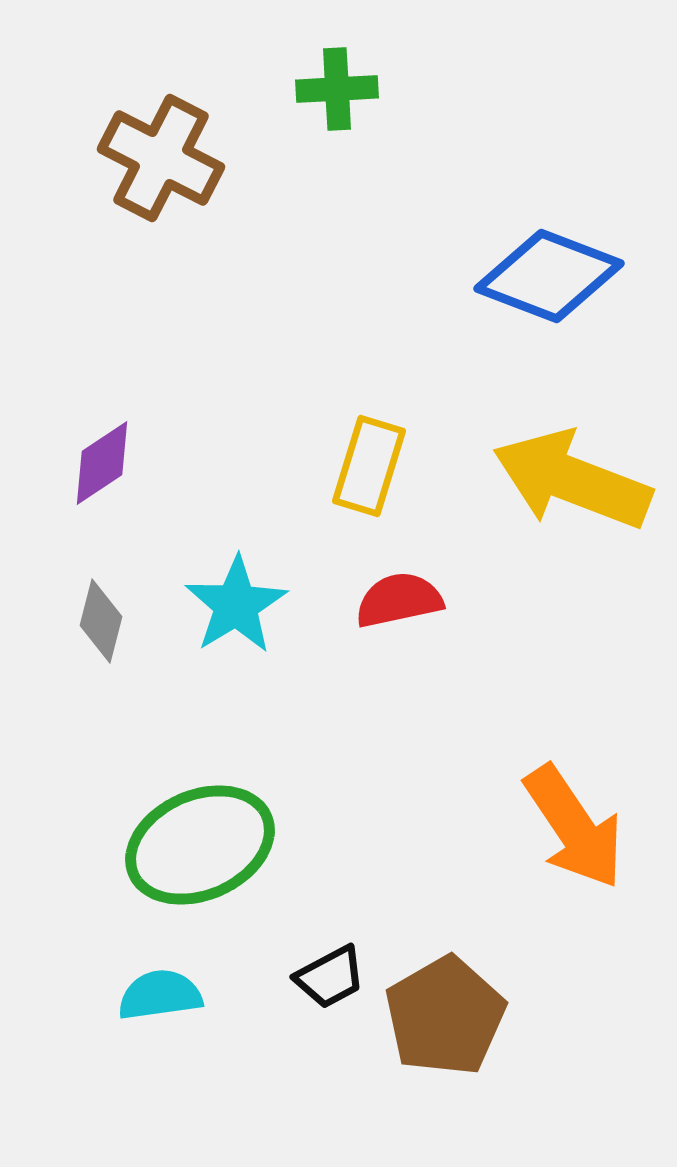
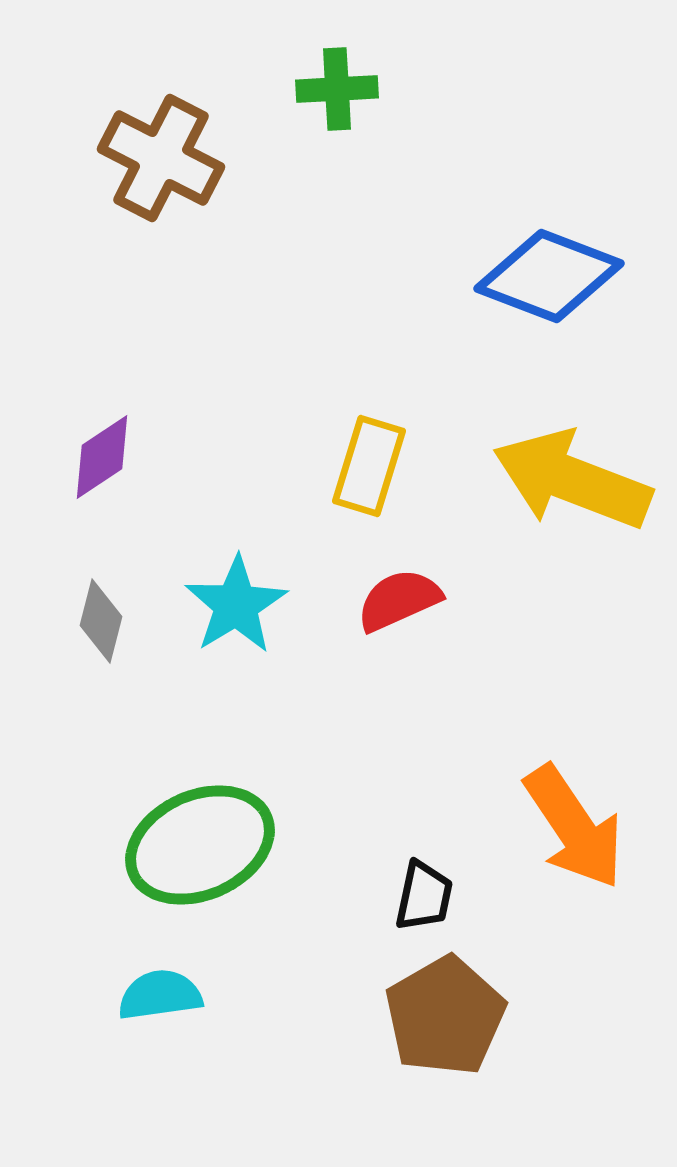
purple diamond: moved 6 px up
red semicircle: rotated 12 degrees counterclockwise
black trapezoid: moved 94 px right, 81 px up; rotated 50 degrees counterclockwise
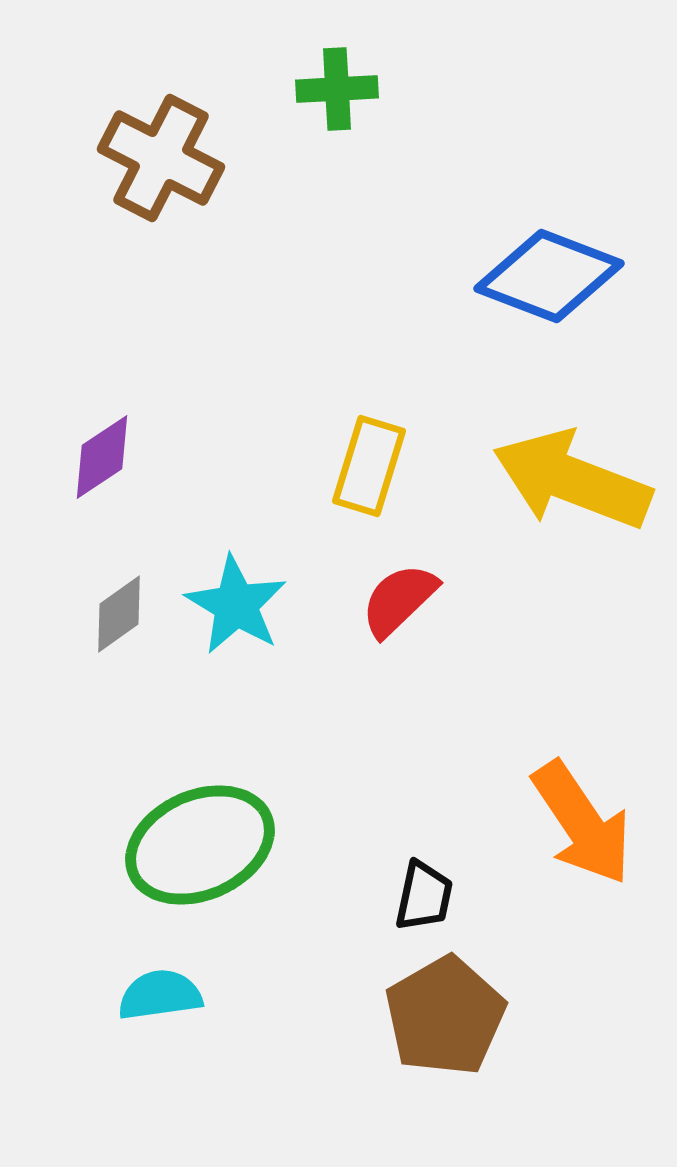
red semicircle: rotated 20 degrees counterclockwise
cyan star: rotated 10 degrees counterclockwise
gray diamond: moved 18 px right, 7 px up; rotated 40 degrees clockwise
orange arrow: moved 8 px right, 4 px up
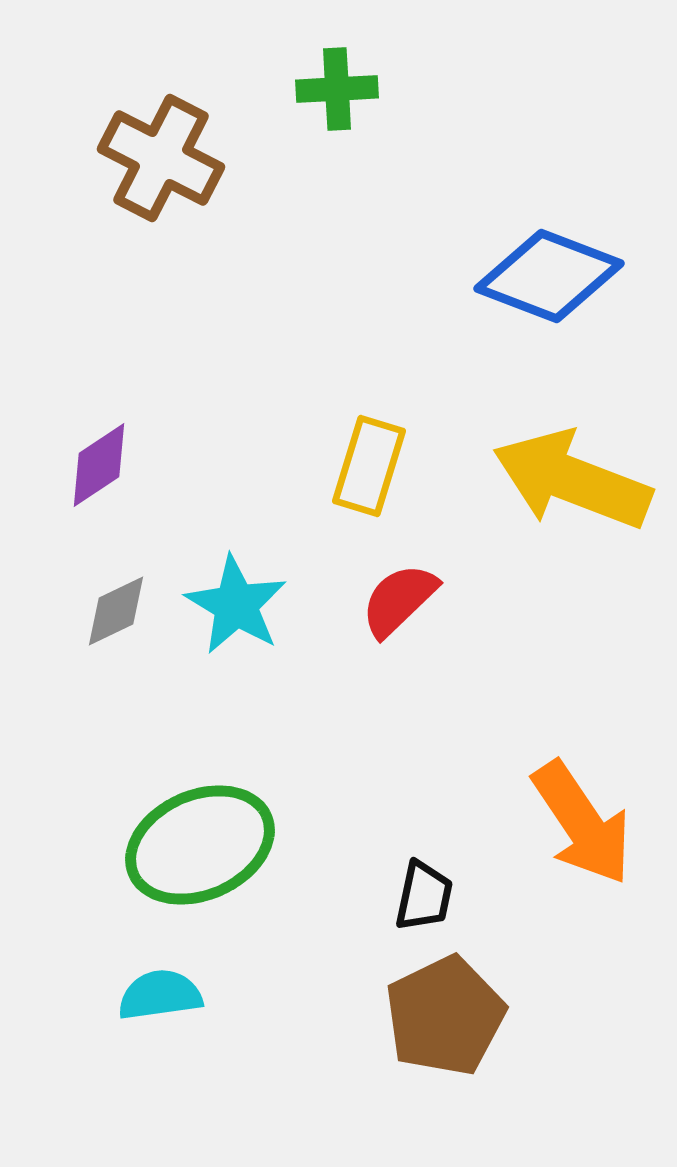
purple diamond: moved 3 px left, 8 px down
gray diamond: moved 3 px left, 3 px up; rotated 10 degrees clockwise
brown pentagon: rotated 4 degrees clockwise
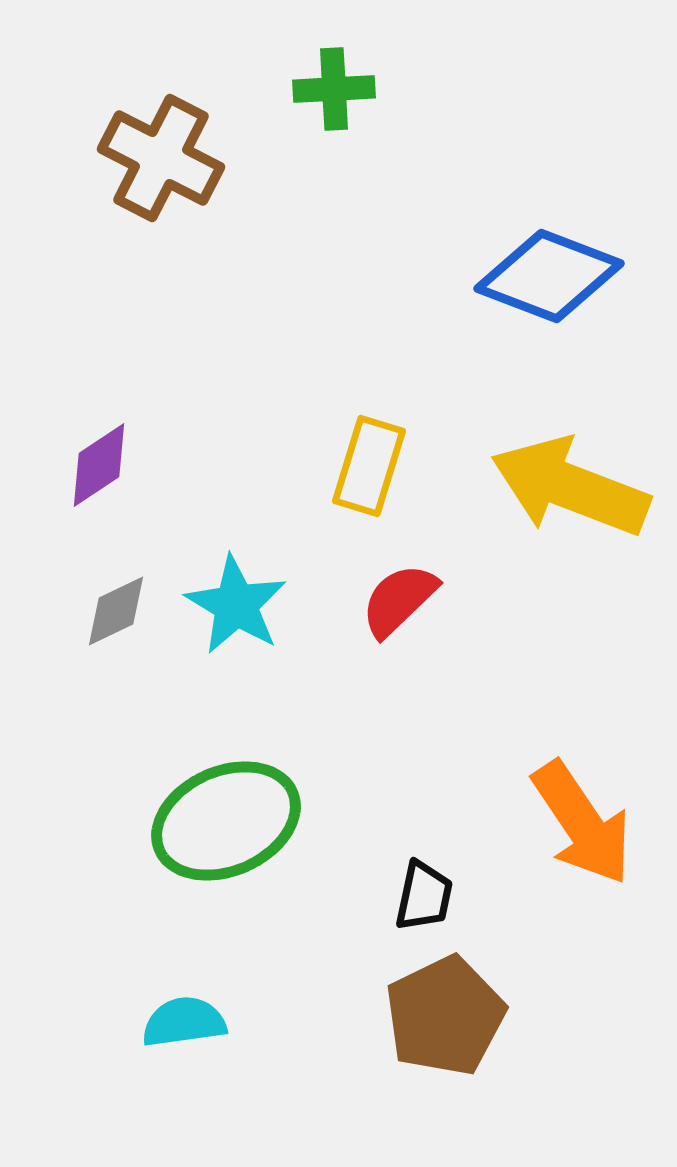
green cross: moved 3 px left
yellow arrow: moved 2 px left, 7 px down
green ellipse: moved 26 px right, 24 px up
cyan semicircle: moved 24 px right, 27 px down
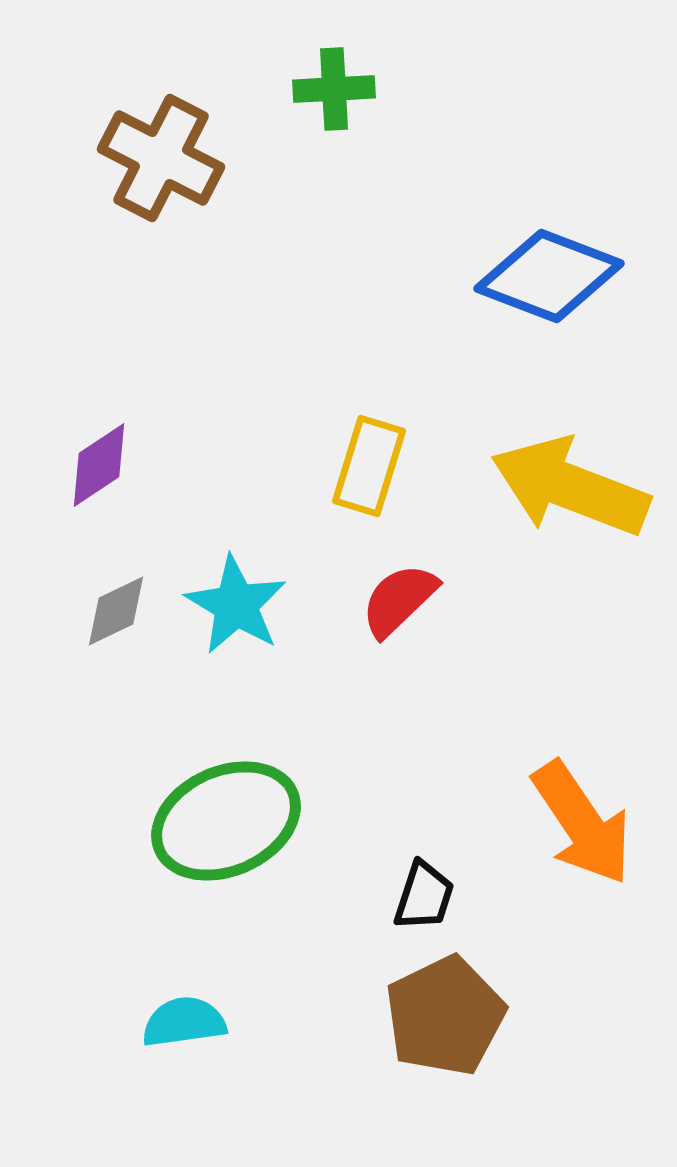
black trapezoid: rotated 6 degrees clockwise
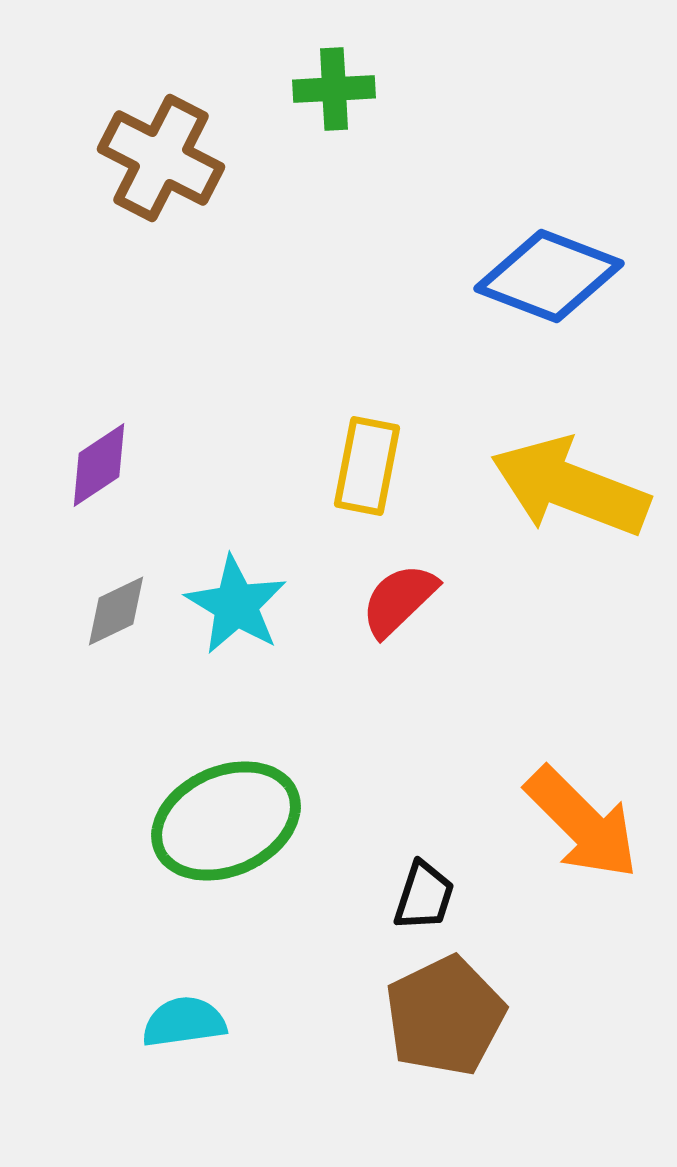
yellow rectangle: moved 2 px left; rotated 6 degrees counterclockwise
orange arrow: rotated 11 degrees counterclockwise
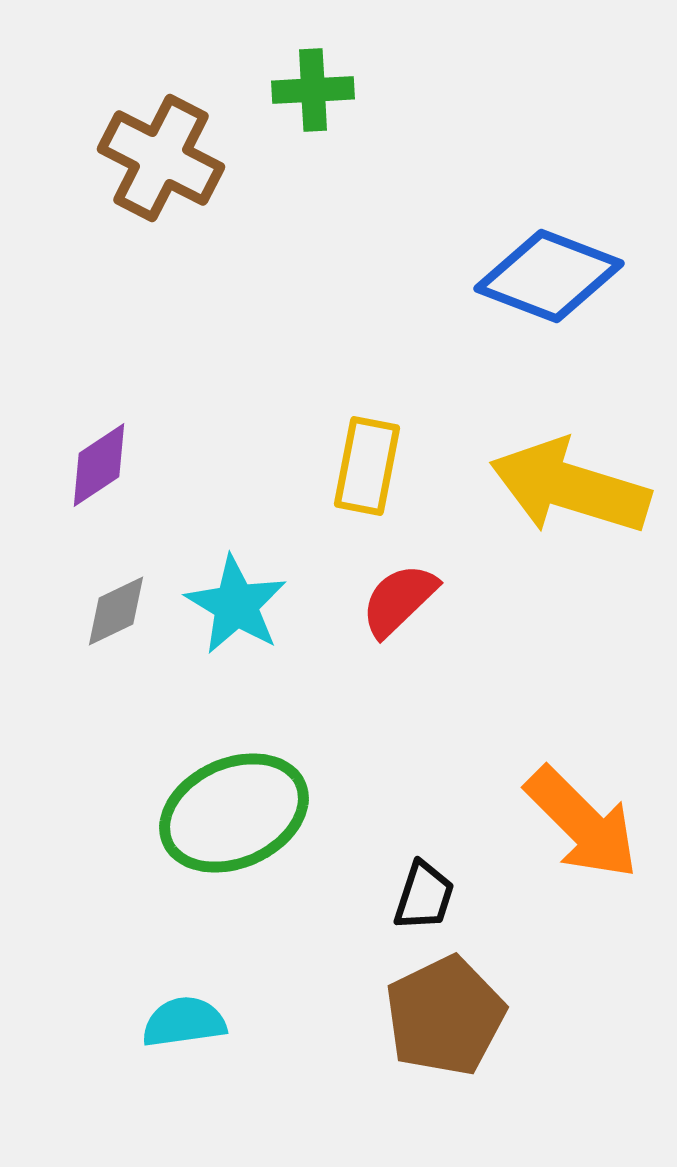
green cross: moved 21 px left, 1 px down
yellow arrow: rotated 4 degrees counterclockwise
green ellipse: moved 8 px right, 8 px up
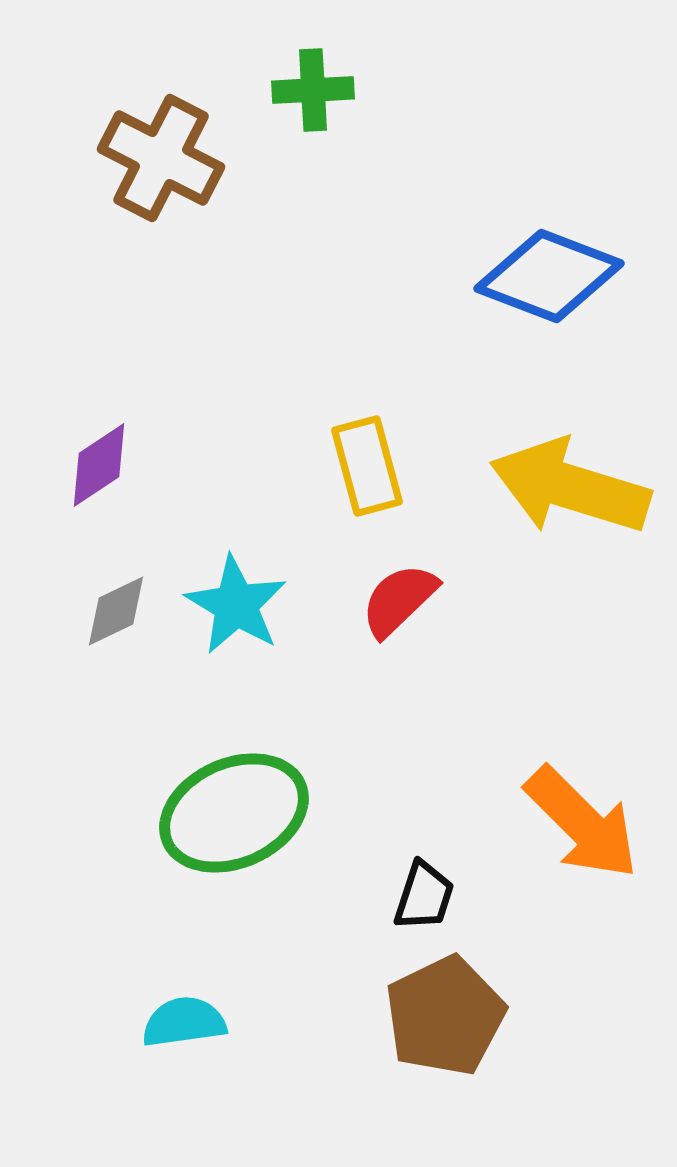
yellow rectangle: rotated 26 degrees counterclockwise
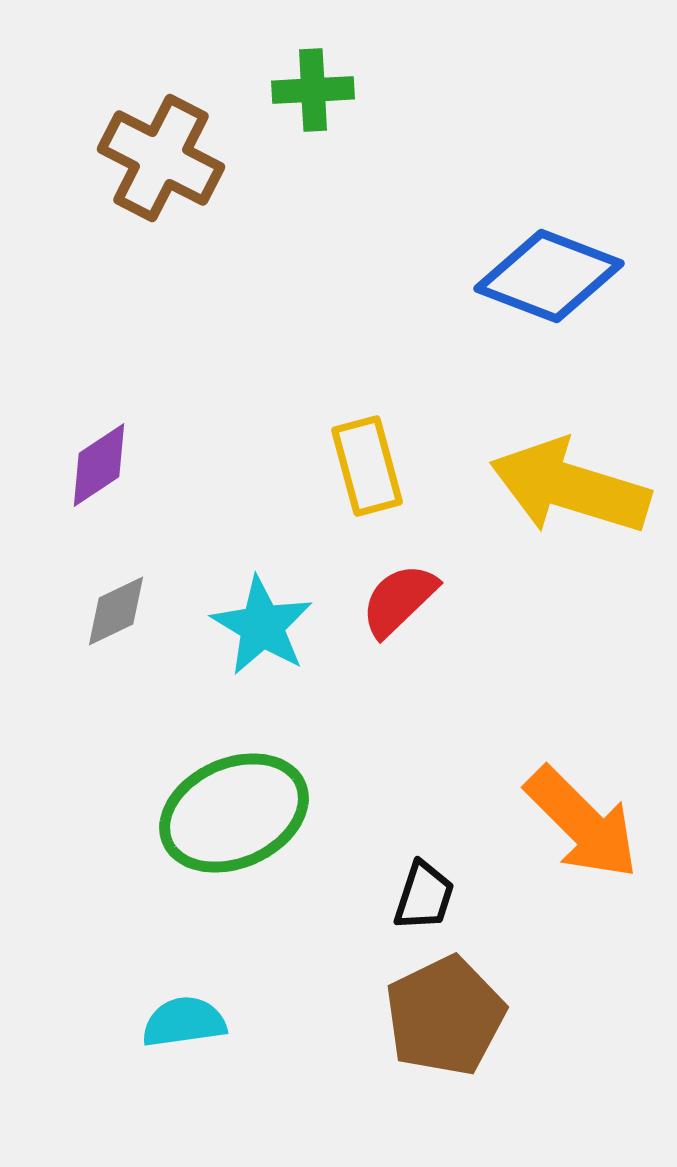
cyan star: moved 26 px right, 21 px down
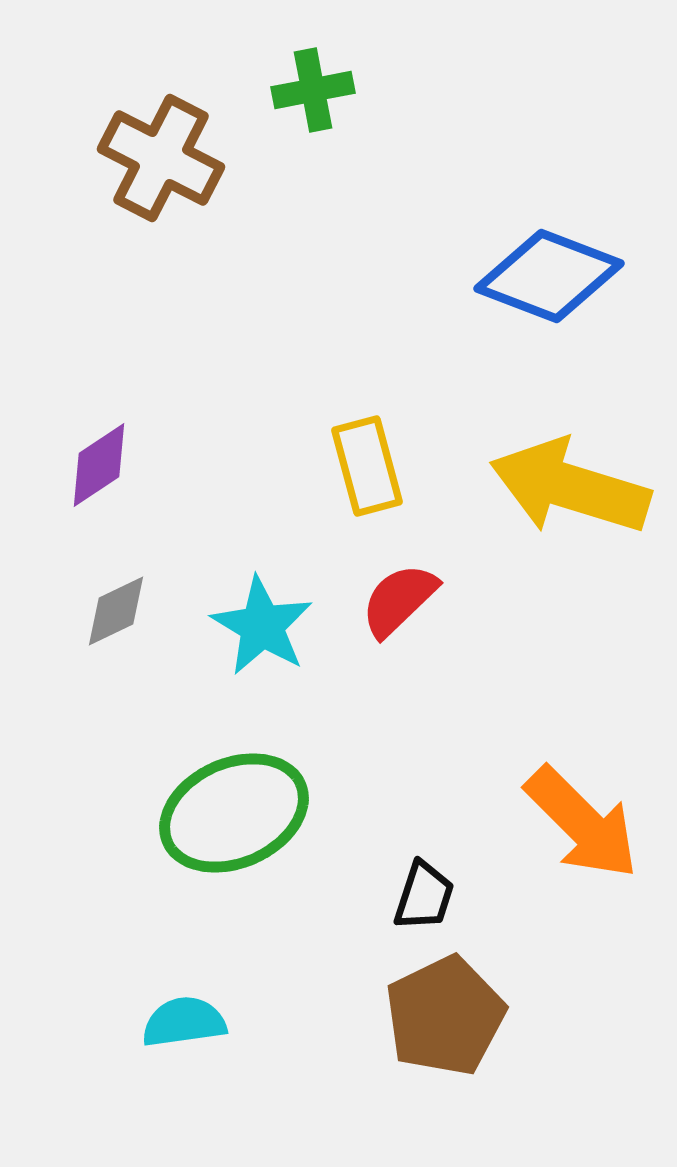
green cross: rotated 8 degrees counterclockwise
